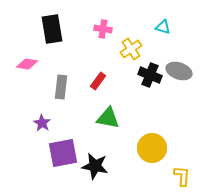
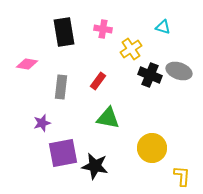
black rectangle: moved 12 px right, 3 px down
purple star: rotated 24 degrees clockwise
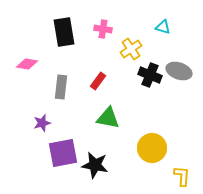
black star: moved 1 px up
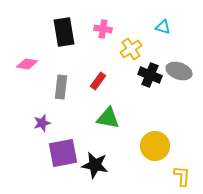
yellow circle: moved 3 px right, 2 px up
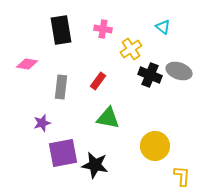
cyan triangle: rotated 21 degrees clockwise
black rectangle: moved 3 px left, 2 px up
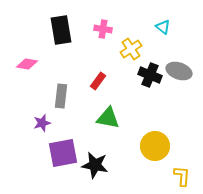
gray rectangle: moved 9 px down
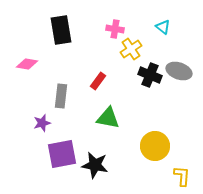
pink cross: moved 12 px right
purple square: moved 1 px left, 1 px down
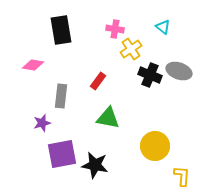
pink diamond: moved 6 px right, 1 px down
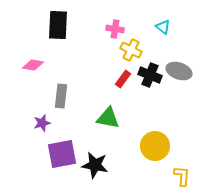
black rectangle: moved 3 px left, 5 px up; rotated 12 degrees clockwise
yellow cross: moved 1 px down; rotated 30 degrees counterclockwise
red rectangle: moved 25 px right, 2 px up
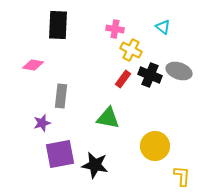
purple square: moved 2 px left
